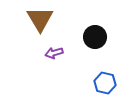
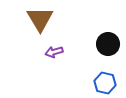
black circle: moved 13 px right, 7 px down
purple arrow: moved 1 px up
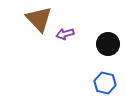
brown triangle: moved 1 px left; rotated 12 degrees counterclockwise
purple arrow: moved 11 px right, 18 px up
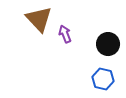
purple arrow: rotated 84 degrees clockwise
blue hexagon: moved 2 px left, 4 px up
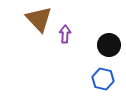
purple arrow: rotated 24 degrees clockwise
black circle: moved 1 px right, 1 px down
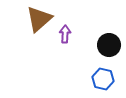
brown triangle: rotated 32 degrees clockwise
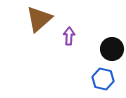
purple arrow: moved 4 px right, 2 px down
black circle: moved 3 px right, 4 px down
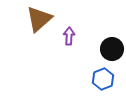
blue hexagon: rotated 25 degrees clockwise
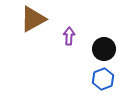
brown triangle: moved 6 px left; rotated 12 degrees clockwise
black circle: moved 8 px left
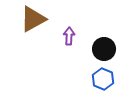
blue hexagon: rotated 15 degrees counterclockwise
